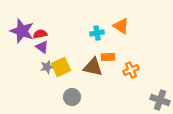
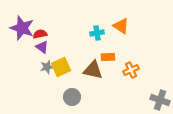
purple star: moved 3 px up
brown triangle: moved 3 px down
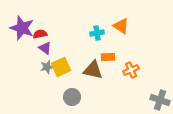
purple triangle: moved 3 px right, 1 px down
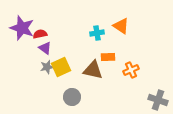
gray cross: moved 2 px left
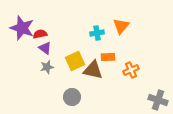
orange triangle: rotated 36 degrees clockwise
yellow square: moved 14 px right, 6 px up
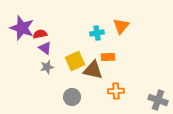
orange cross: moved 15 px left, 21 px down; rotated 21 degrees clockwise
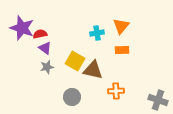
orange rectangle: moved 14 px right, 7 px up
yellow square: rotated 36 degrees counterclockwise
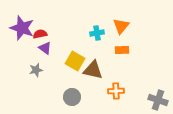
gray star: moved 11 px left, 3 px down
